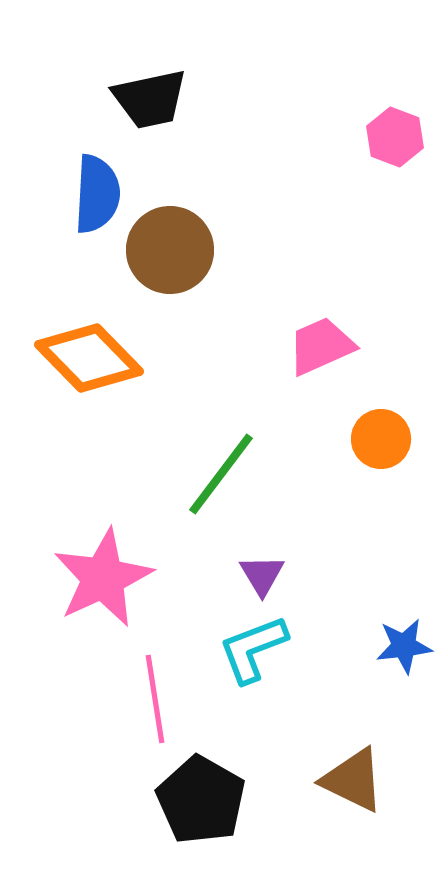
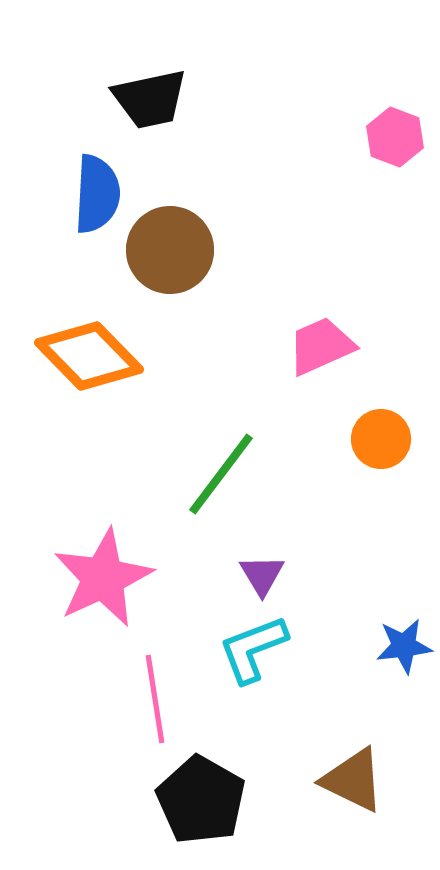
orange diamond: moved 2 px up
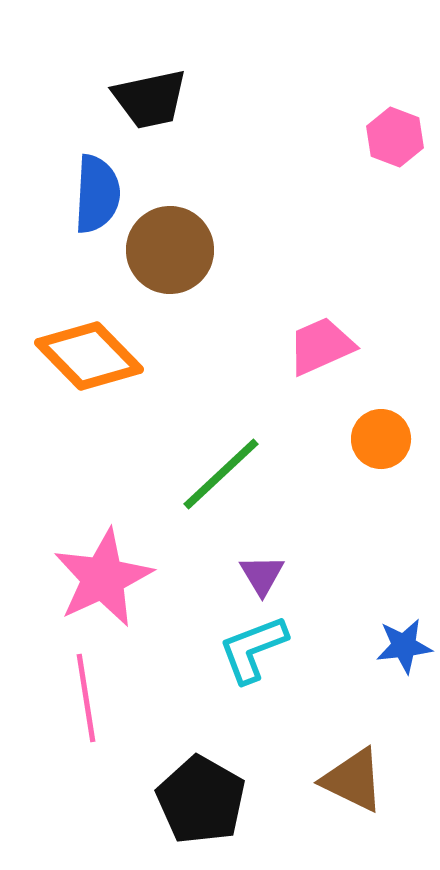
green line: rotated 10 degrees clockwise
pink line: moved 69 px left, 1 px up
